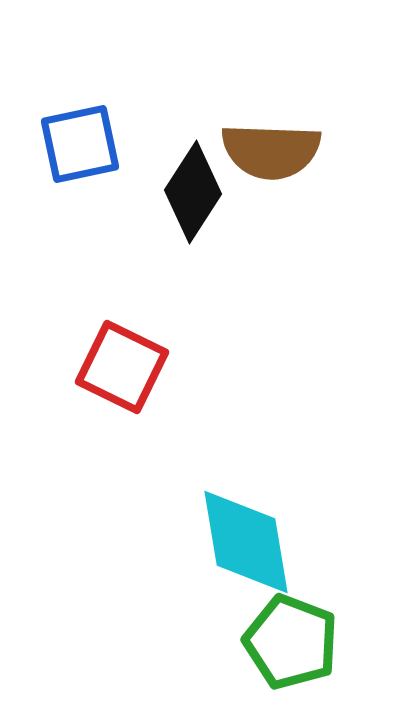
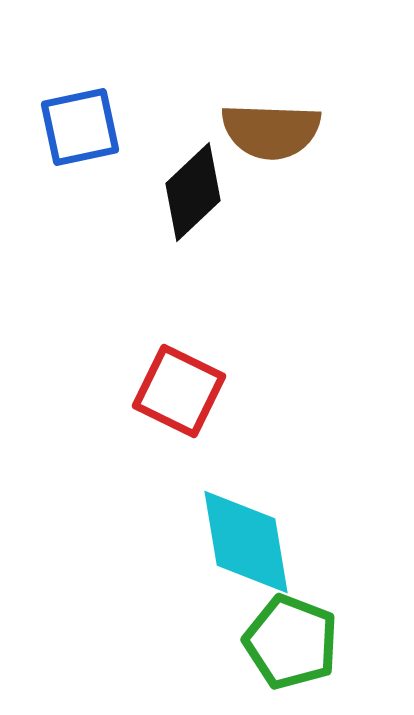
blue square: moved 17 px up
brown semicircle: moved 20 px up
black diamond: rotated 14 degrees clockwise
red square: moved 57 px right, 24 px down
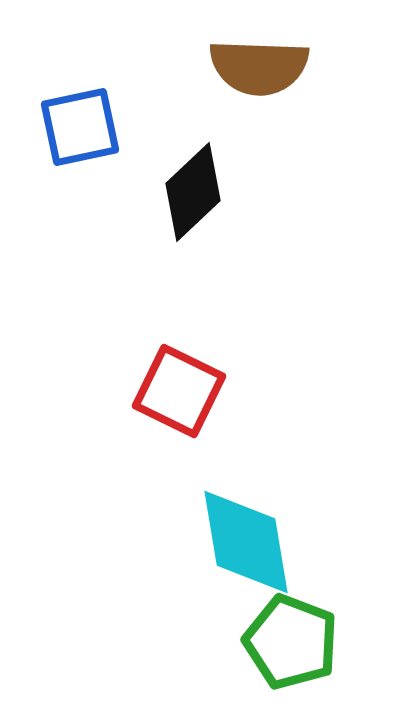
brown semicircle: moved 12 px left, 64 px up
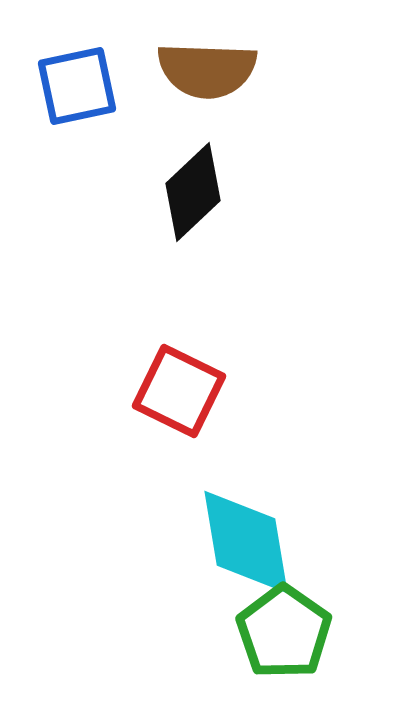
brown semicircle: moved 52 px left, 3 px down
blue square: moved 3 px left, 41 px up
green pentagon: moved 7 px left, 10 px up; rotated 14 degrees clockwise
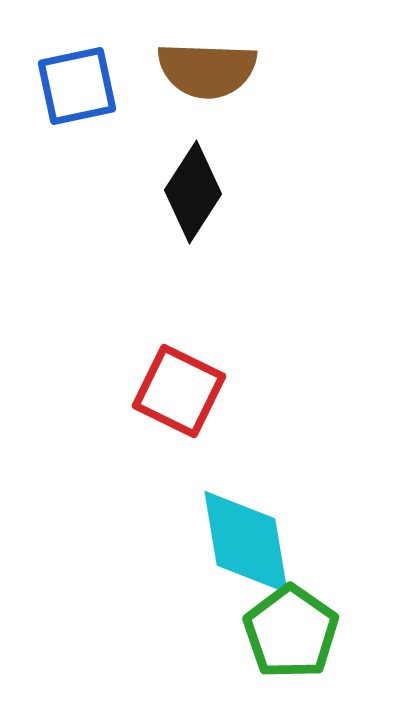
black diamond: rotated 14 degrees counterclockwise
green pentagon: moved 7 px right
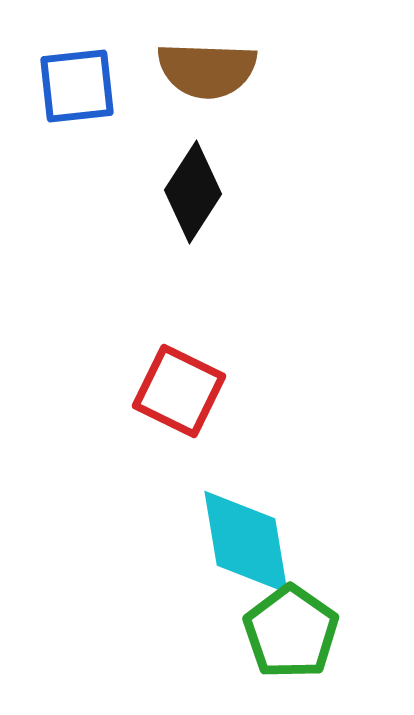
blue square: rotated 6 degrees clockwise
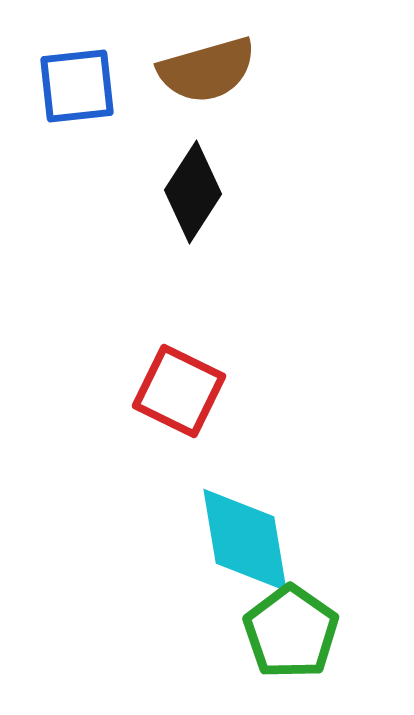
brown semicircle: rotated 18 degrees counterclockwise
cyan diamond: moved 1 px left, 2 px up
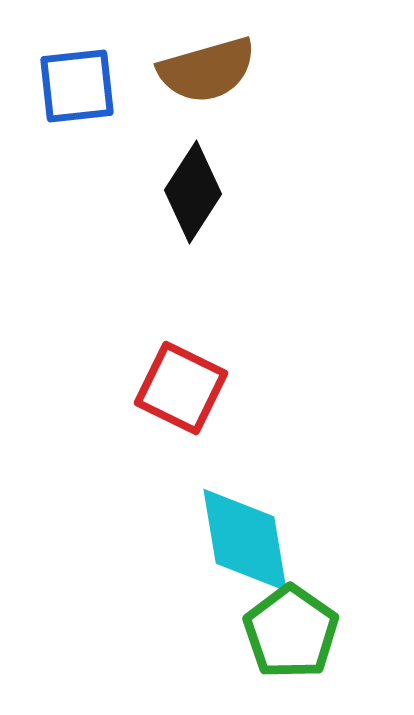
red square: moved 2 px right, 3 px up
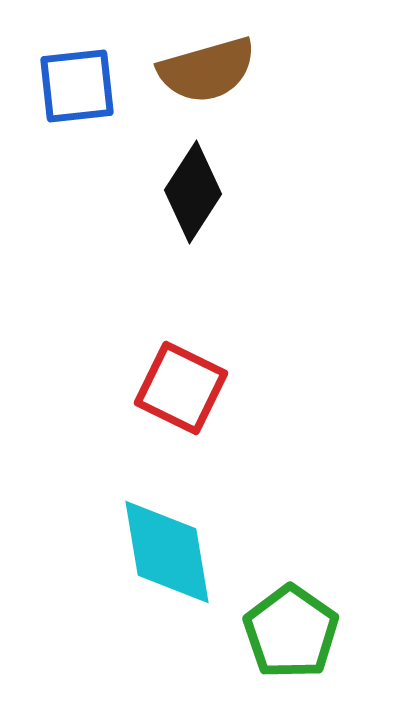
cyan diamond: moved 78 px left, 12 px down
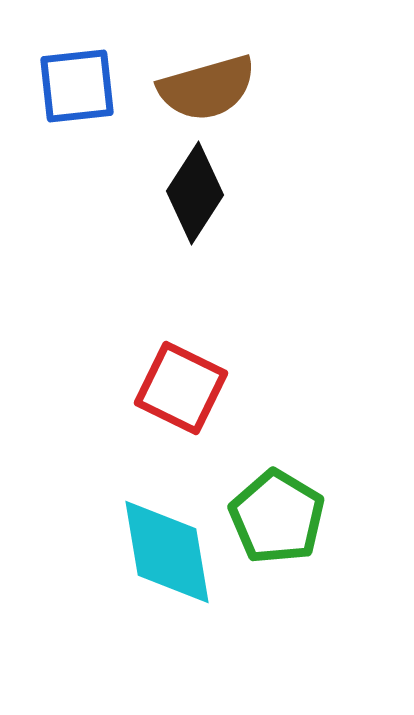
brown semicircle: moved 18 px down
black diamond: moved 2 px right, 1 px down
green pentagon: moved 14 px left, 115 px up; rotated 4 degrees counterclockwise
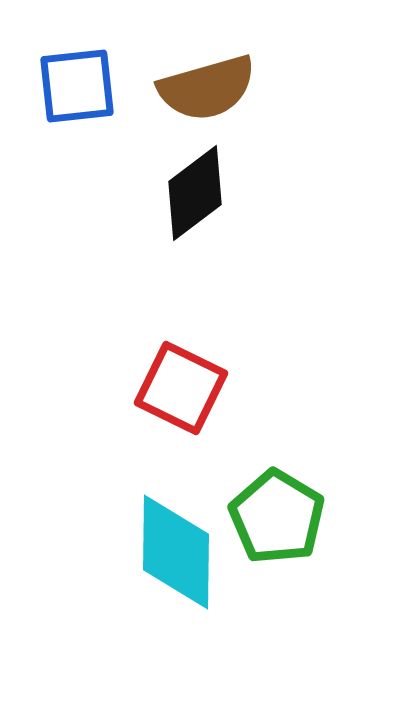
black diamond: rotated 20 degrees clockwise
cyan diamond: moved 9 px right; rotated 10 degrees clockwise
